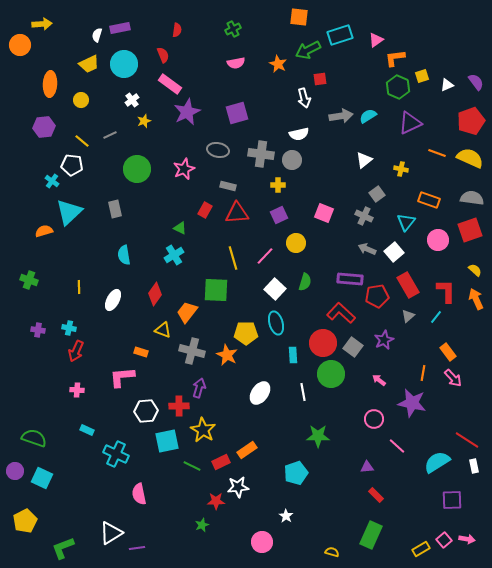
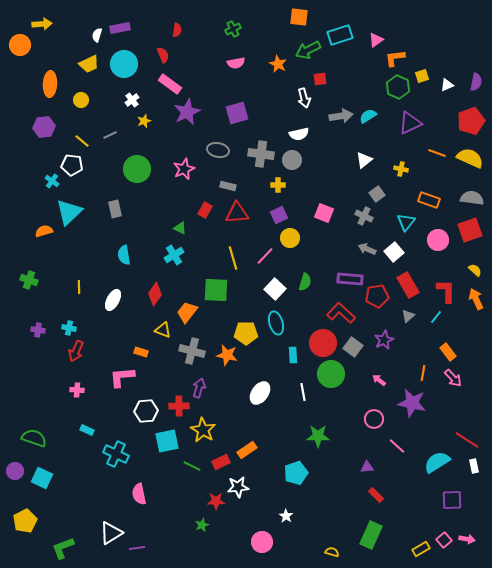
purple semicircle at (476, 82): rotated 48 degrees clockwise
yellow circle at (296, 243): moved 6 px left, 5 px up
orange star at (227, 355): rotated 15 degrees counterclockwise
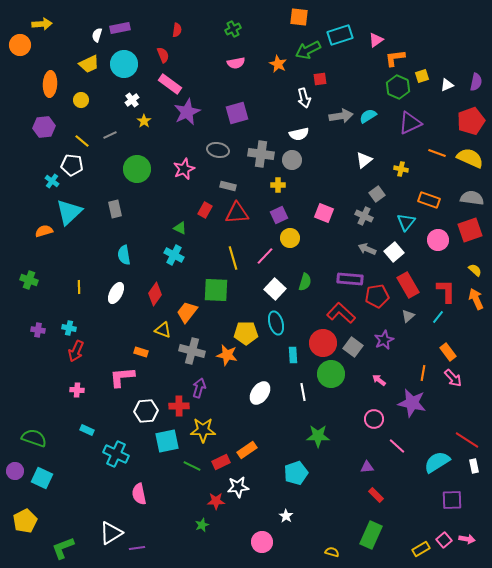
yellow star at (144, 121): rotated 16 degrees counterclockwise
cyan cross at (174, 255): rotated 30 degrees counterclockwise
white ellipse at (113, 300): moved 3 px right, 7 px up
cyan line at (436, 317): moved 2 px right
yellow star at (203, 430): rotated 30 degrees counterclockwise
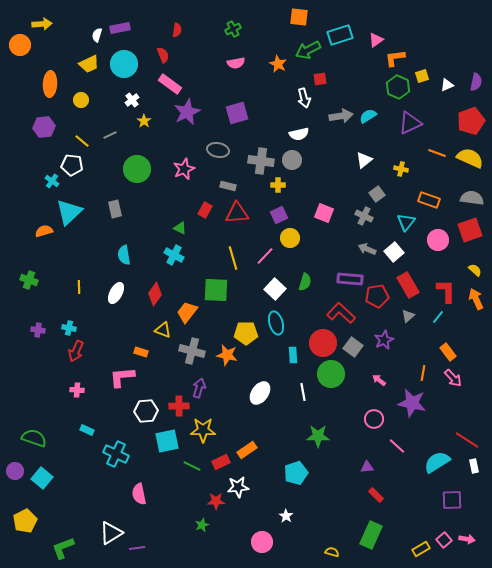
gray cross at (261, 154): moved 7 px down
cyan square at (42, 478): rotated 15 degrees clockwise
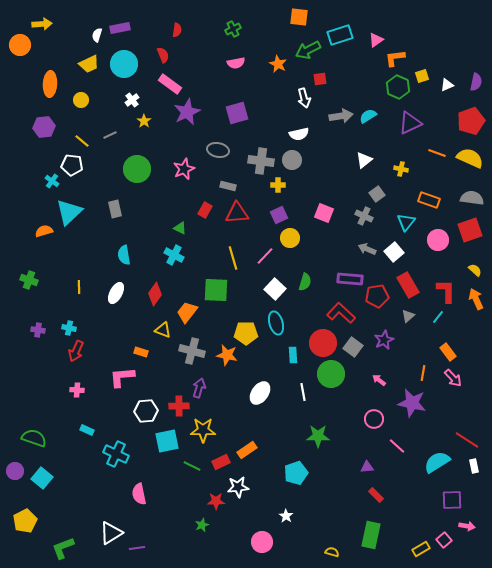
green rectangle at (371, 535): rotated 12 degrees counterclockwise
pink arrow at (467, 539): moved 13 px up
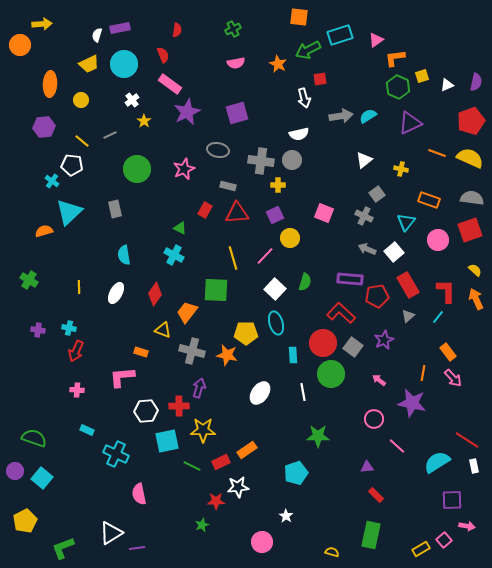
purple square at (279, 215): moved 4 px left
green cross at (29, 280): rotated 12 degrees clockwise
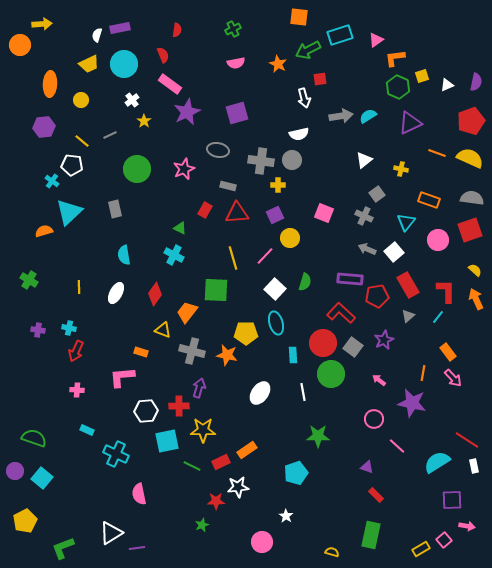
purple triangle at (367, 467): rotated 24 degrees clockwise
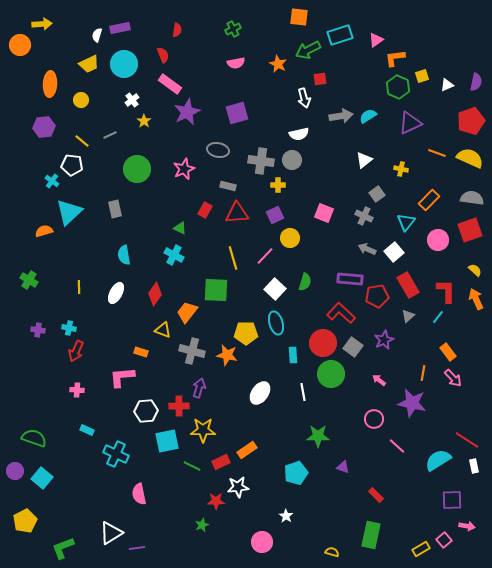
orange rectangle at (429, 200): rotated 65 degrees counterclockwise
cyan semicircle at (437, 462): moved 1 px right, 2 px up
purple triangle at (367, 467): moved 24 px left
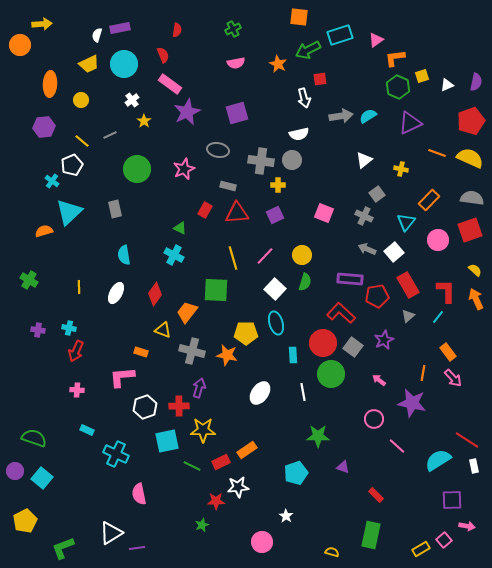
white pentagon at (72, 165): rotated 30 degrees counterclockwise
yellow circle at (290, 238): moved 12 px right, 17 px down
white hexagon at (146, 411): moved 1 px left, 4 px up; rotated 15 degrees counterclockwise
